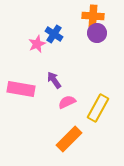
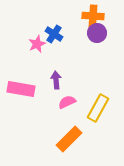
purple arrow: moved 2 px right; rotated 30 degrees clockwise
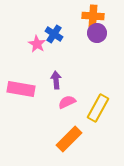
pink star: rotated 18 degrees counterclockwise
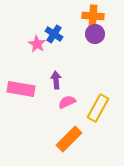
purple circle: moved 2 px left, 1 px down
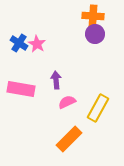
blue cross: moved 35 px left, 9 px down
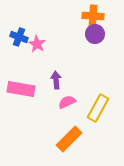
blue cross: moved 6 px up; rotated 12 degrees counterclockwise
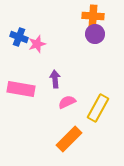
pink star: rotated 24 degrees clockwise
purple arrow: moved 1 px left, 1 px up
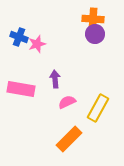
orange cross: moved 3 px down
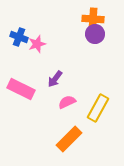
purple arrow: rotated 138 degrees counterclockwise
pink rectangle: rotated 16 degrees clockwise
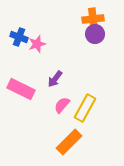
orange cross: rotated 10 degrees counterclockwise
pink semicircle: moved 5 px left, 3 px down; rotated 24 degrees counterclockwise
yellow rectangle: moved 13 px left
orange rectangle: moved 3 px down
